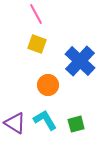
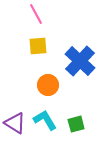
yellow square: moved 1 px right, 2 px down; rotated 24 degrees counterclockwise
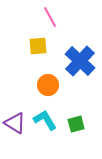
pink line: moved 14 px right, 3 px down
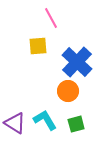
pink line: moved 1 px right, 1 px down
blue cross: moved 3 px left, 1 px down
orange circle: moved 20 px right, 6 px down
